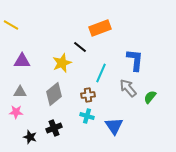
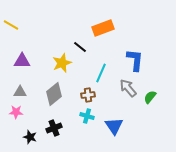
orange rectangle: moved 3 px right
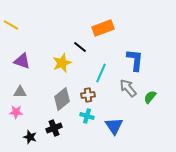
purple triangle: rotated 18 degrees clockwise
gray diamond: moved 8 px right, 5 px down
